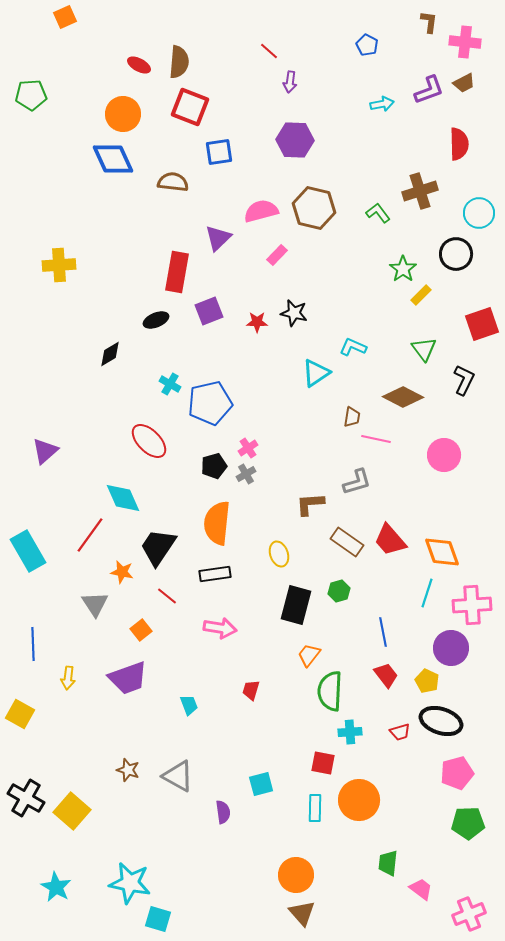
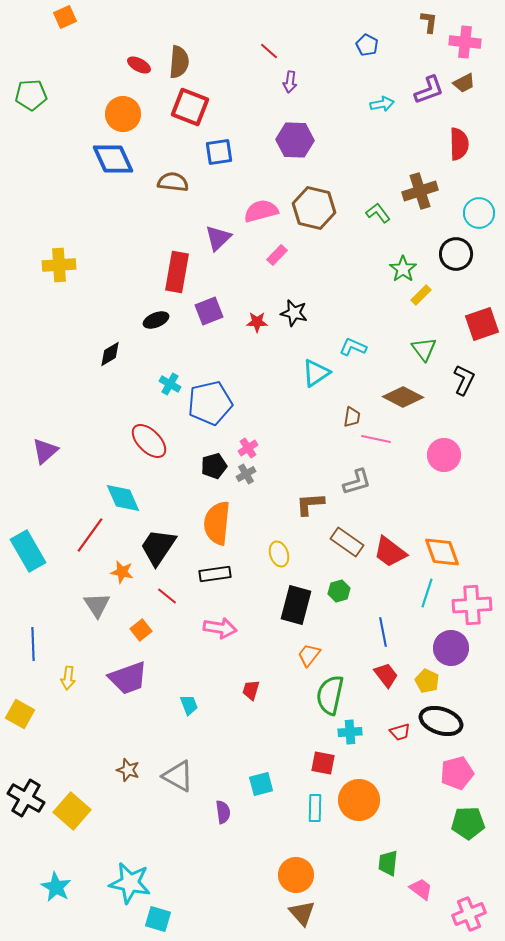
red trapezoid at (390, 540): moved 12 px down; rotated 12 degrees counterclockwise
gray triangle at (95, 604): moved 2 px right, 1 px down
green semicircle at (330, 691): moved 4 px down; rotated 9 degrees clockwise
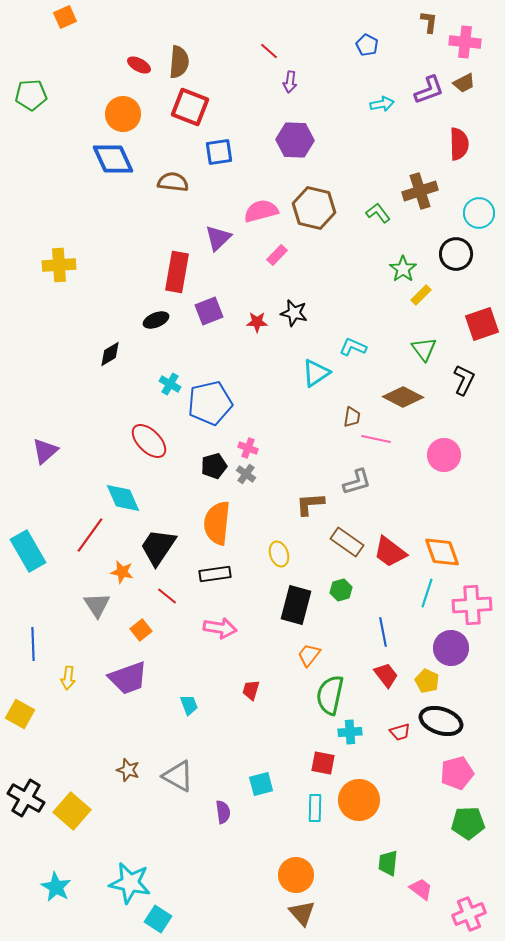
pink cross at (248, 448): rotated 36 degrees counterclockwise
gray cross at (246, 474): rotated 24 degrees counterclockwise
green hexagon at (339, 591): moved 2 px right, 1 px up
cyan square at (158, 919): rotated 16 degrees clockwise
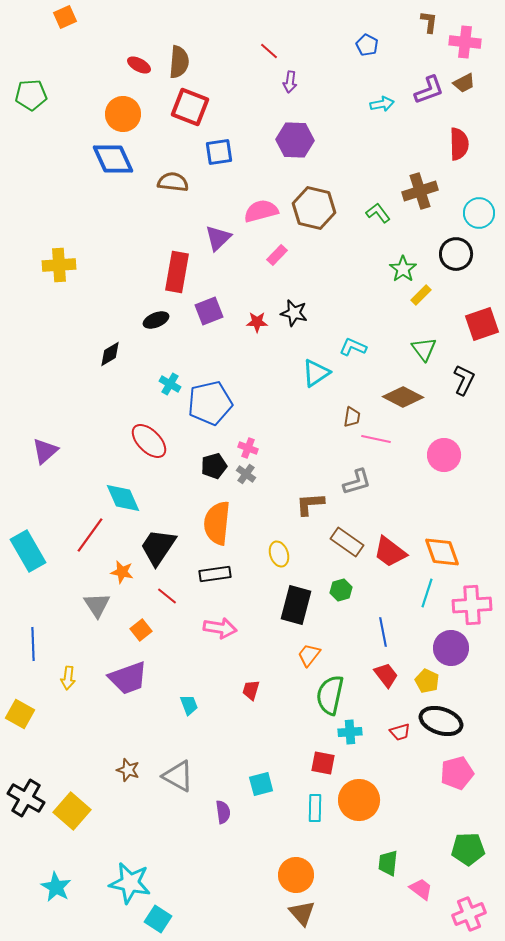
green pentagon at (468, 823): moved 26 px down
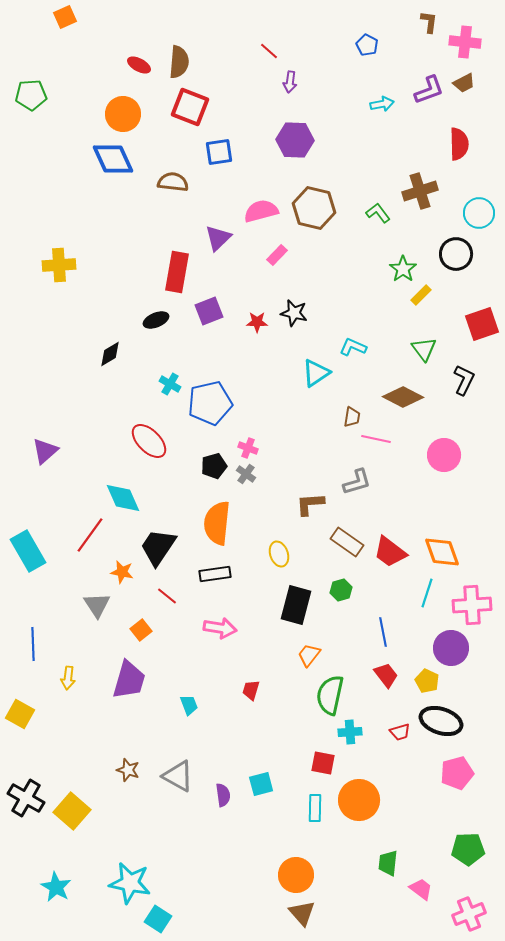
purple trapezoid at (128, 678): moved 1 px right, 2 px down; rotated 54 degrees counterclockwise
purple semicircle at (223, 812): moved 17 px up
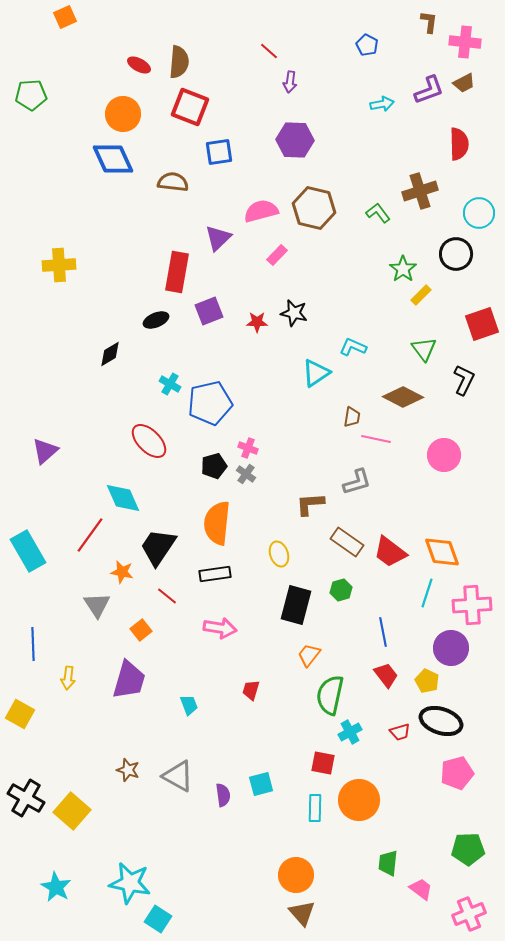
cyan cross at (350, 732): rotated 25 degrees counterclockwise
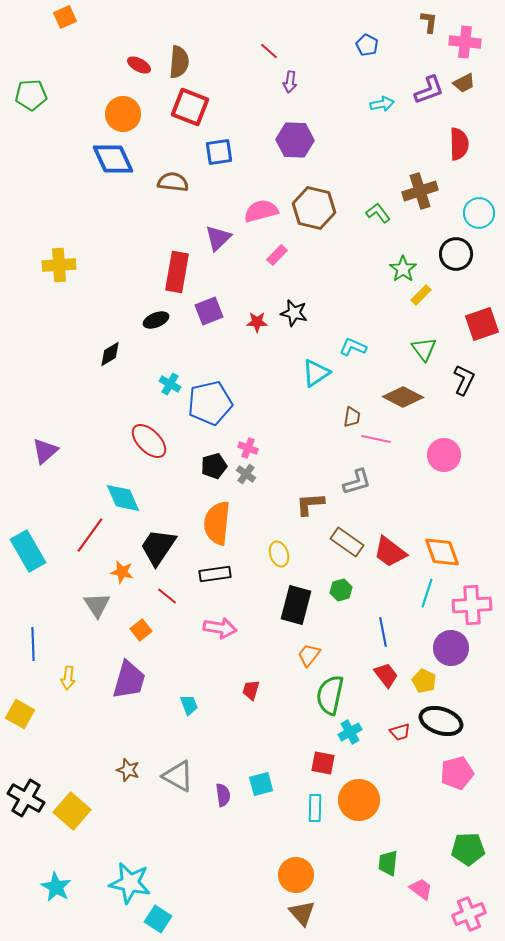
yellow pentagon at (427, 681): moved 3 px left
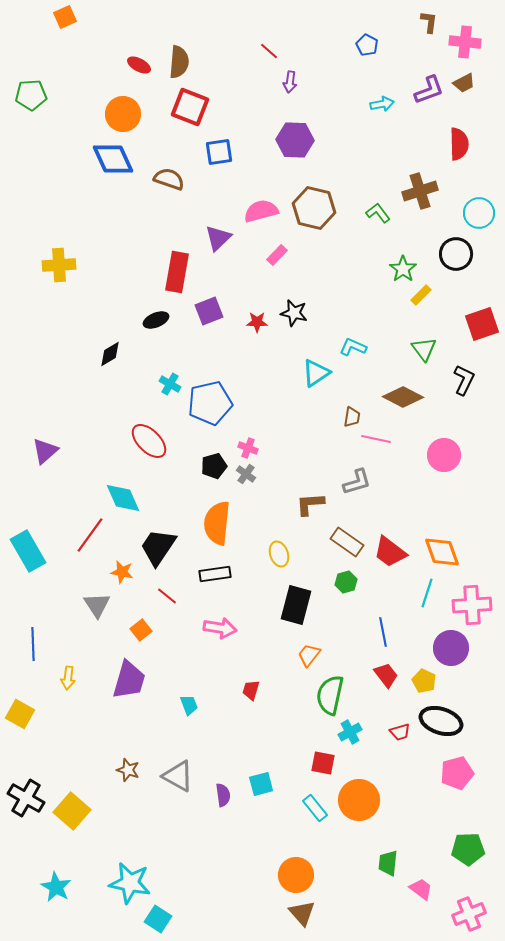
brown semicircle at (173, 182): moved 4 px left, 3 px up; rotated 12 degrees clockwise
green hexagon at (341, 590): moved 5 px right, 8 px up
cyan rectangle at (315, 808): rotated 40 degrees counterclockwise
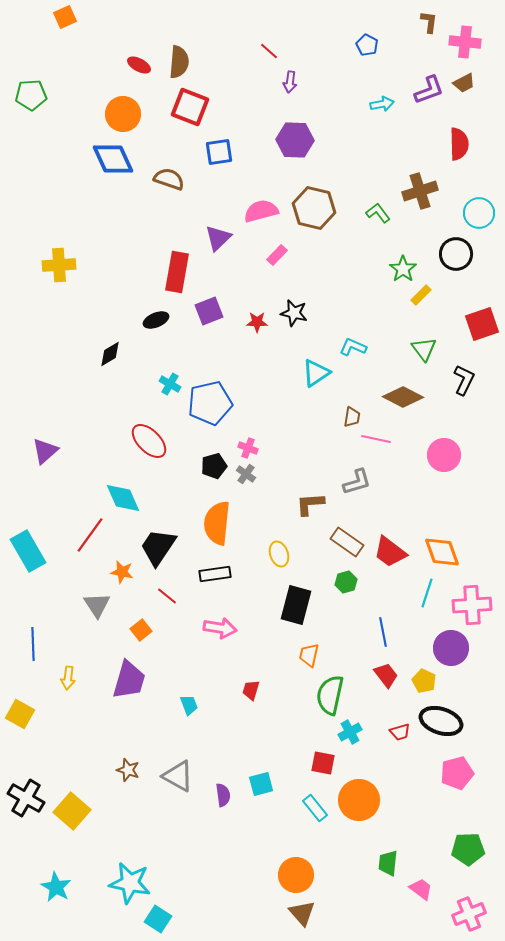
orange trapezoid at (309, 655): rotated 25 degrees counterclockwise
